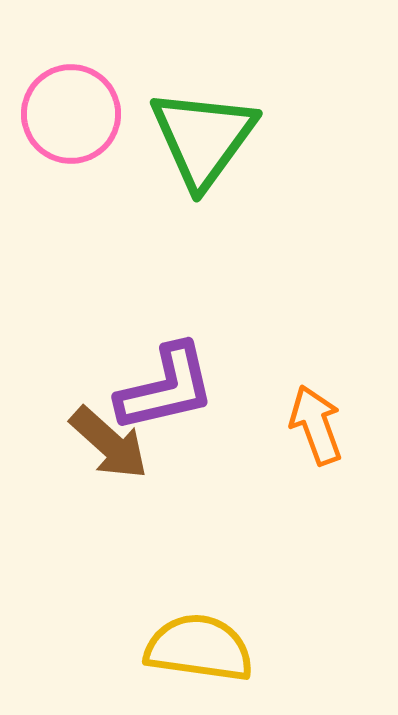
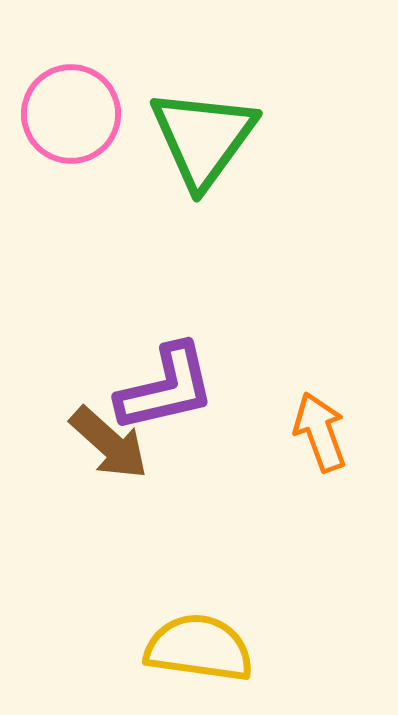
orange arrow: moved 4 px right, 7 px down
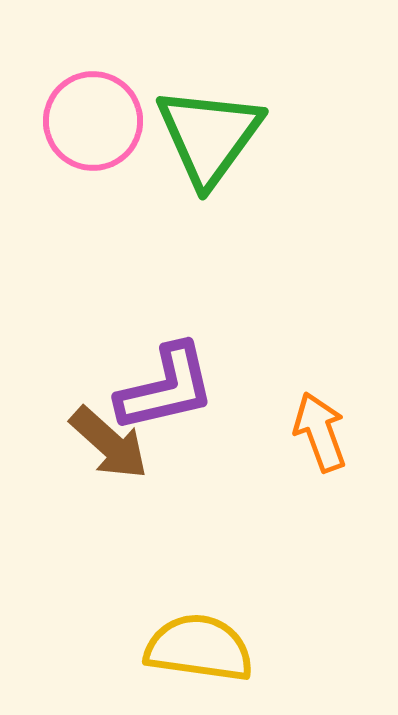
pink circle: moved 22 px right, 7 px down
green triangle: moved 6 px right, 2 px up
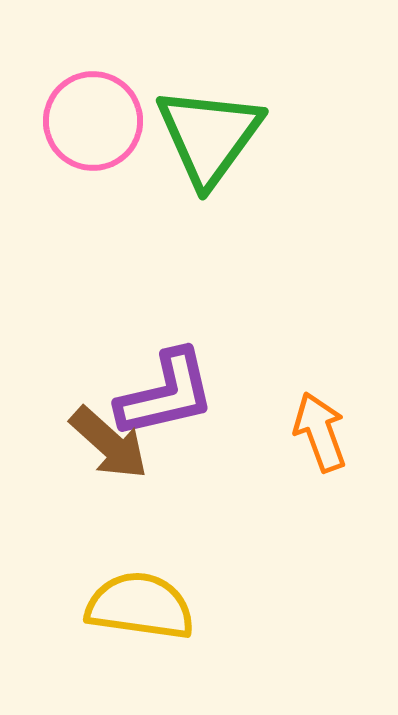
purple L-shape: moved 6 px down
yellow semicircle: moved 59 px left, 42 px up
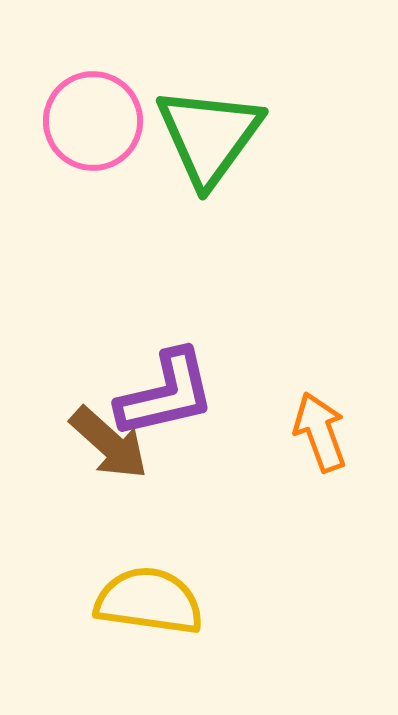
yellow semicircle: moved 9 px right, 5 px up
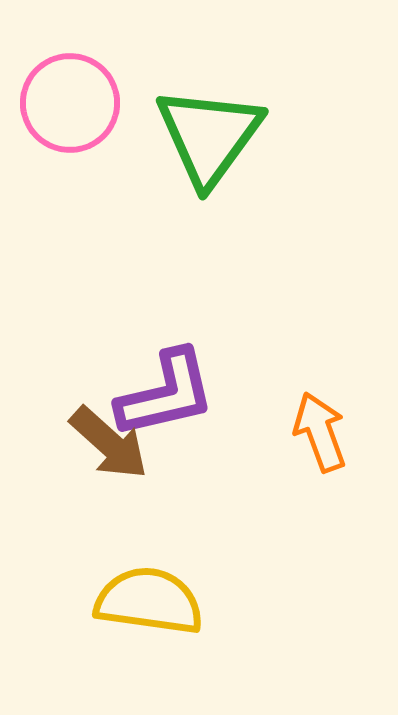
pink circle: moved 23 px left, 18 px up
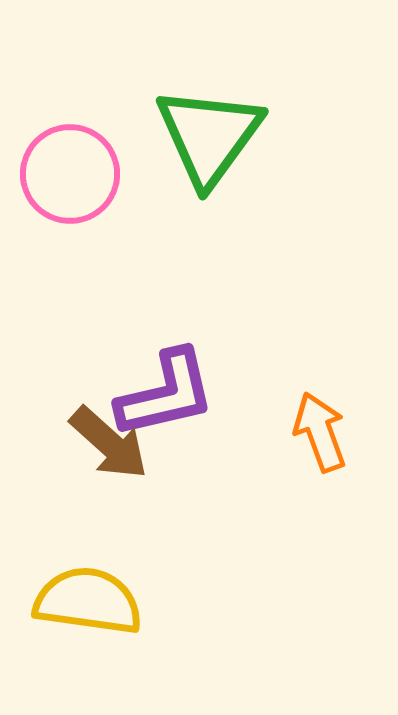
pink circle: moved 71 px down
yellow semicircle: moved 61 px left
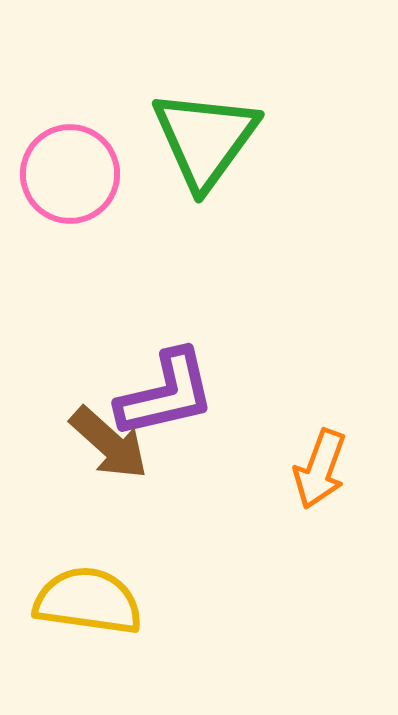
green triangle: moved 4 px left, 3 px down
orange arrow: moved 37 px down; rotated 140 degrees counterclockwise
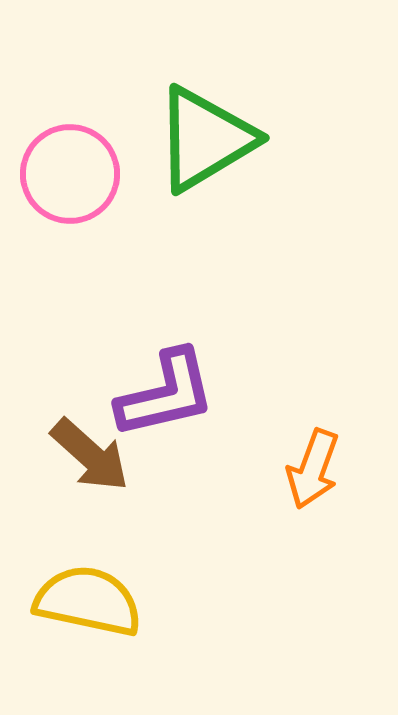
green triangle: rotated 23 degrees clockwise
brown arrow: moved 19 px left, 12 px down
orange arrow: moved 7 px left
yellow semicircle: rotated 4 degrees clockwise
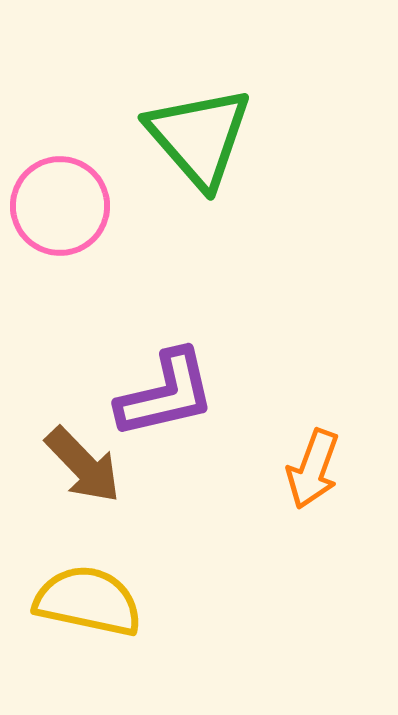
green triangle: moved 6 px left, 2 px up; rotated 40 degrees counterclockwise
pink circle: moved 10 px left, 32 px down
brown arrow: moved 7 px left, 10 px down; rotated 4 degrees clockwise
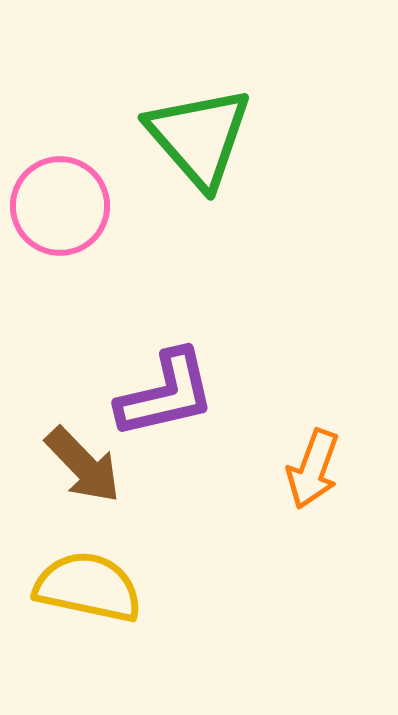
yellow semicircle: moved 14 px up
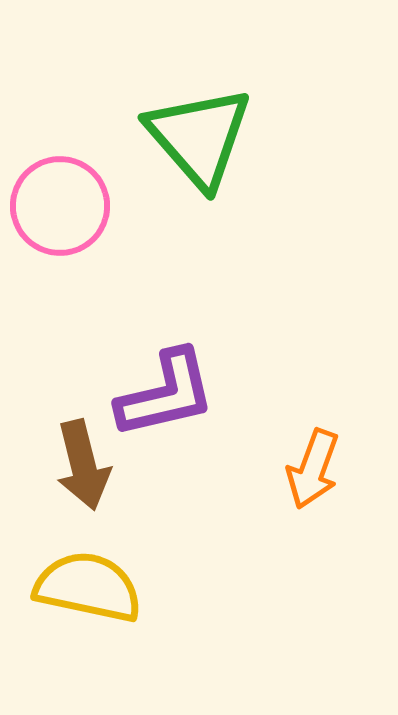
brown arrow: rotated 30 degrees clockwise
